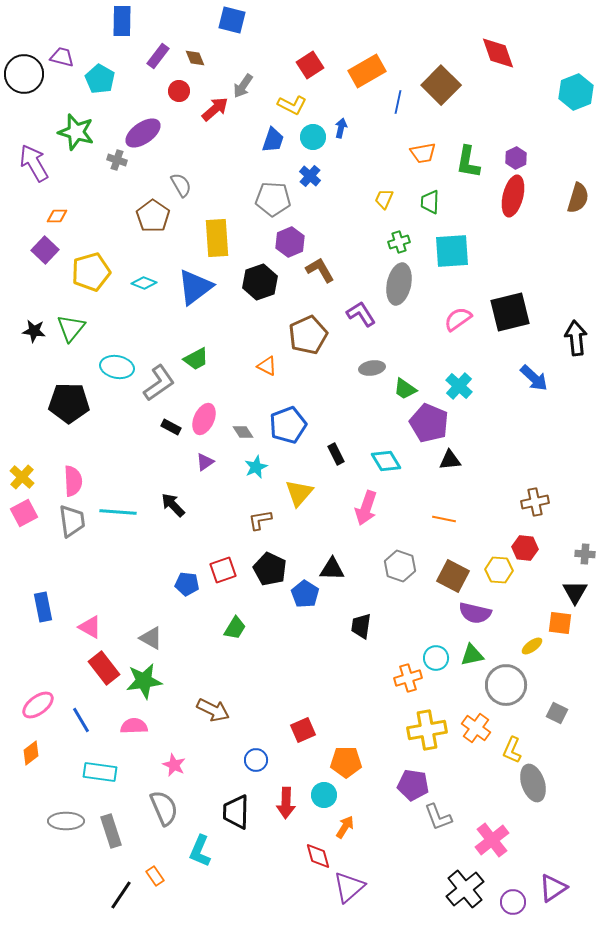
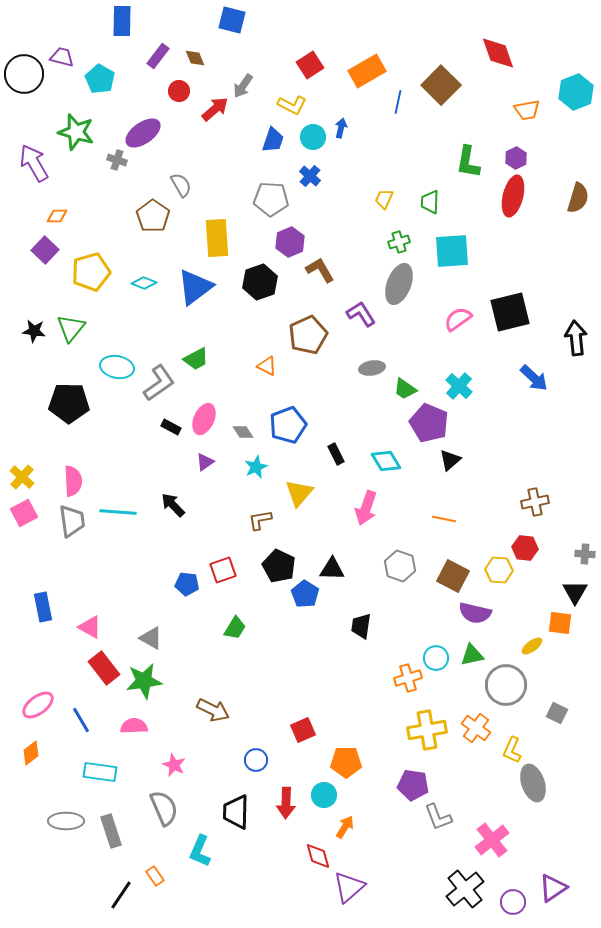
orange trapezoid at (423, 153): moved 104 px right, 43 px up
gray pentagon at (273, 199): moved 2 px left
gray ellipse at (399, 284): rotated 9 degrees clockwise
black triangle at (450, 460): rotated 35 degrees counterclockwise
black pentagon at (270, 569): moved 9 px right, 3 px up
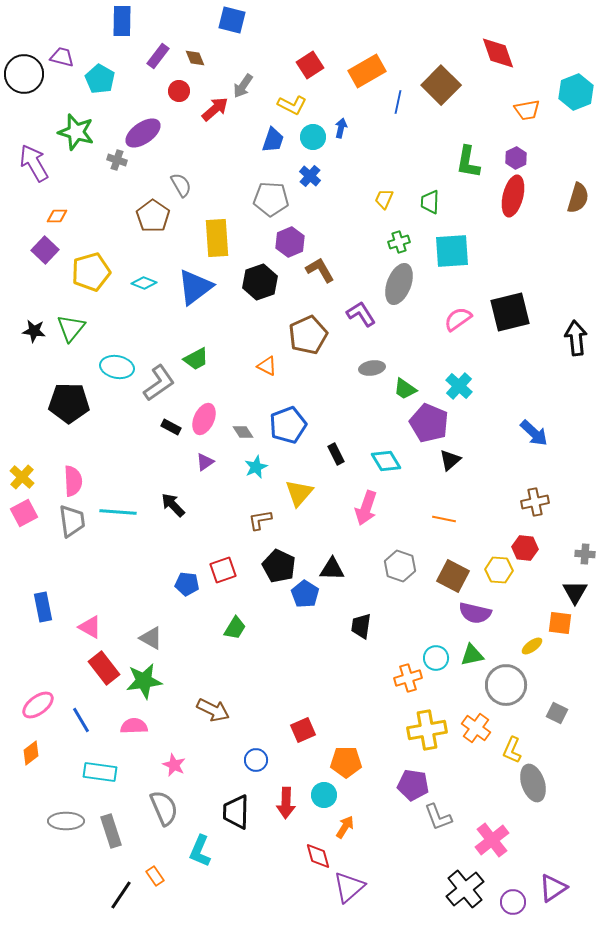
blue arrow at (534, 378): moved 55 px down
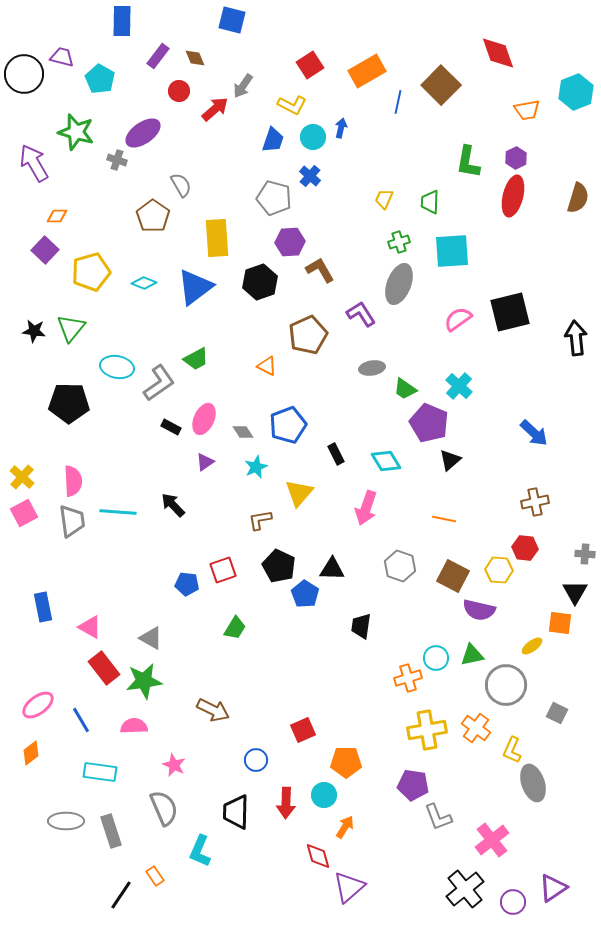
gray pentagon at (271, 199): moved 3 px right, 1 px up; rotated 12 degrees clockwise
purple hexagon at (290, 242): rotated 20 degrees clockwise
purple semicircle at (475, 613): moved 4 px right, 3 px up
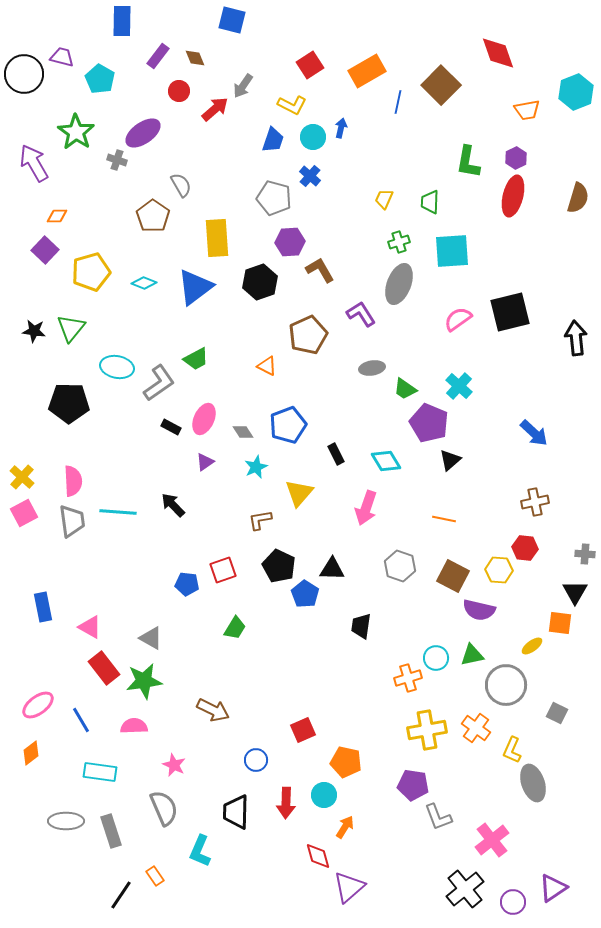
green star at (76, 132): rotated 18 degrees clockwise
orange pentagon at (346, 762): rotated 12 degrees clockwise
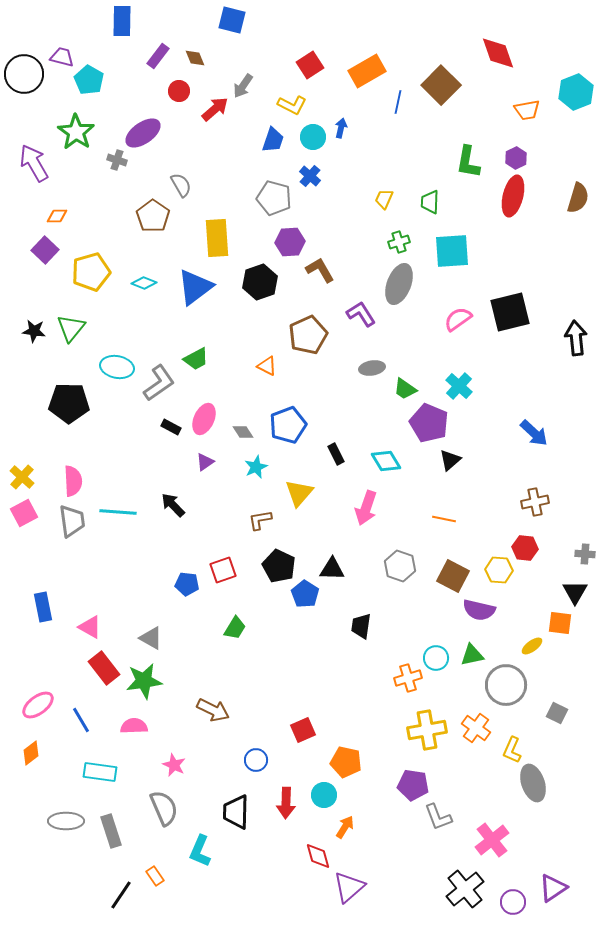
cyan pentagon at (100, 79): moved 11 px left, 1 px down
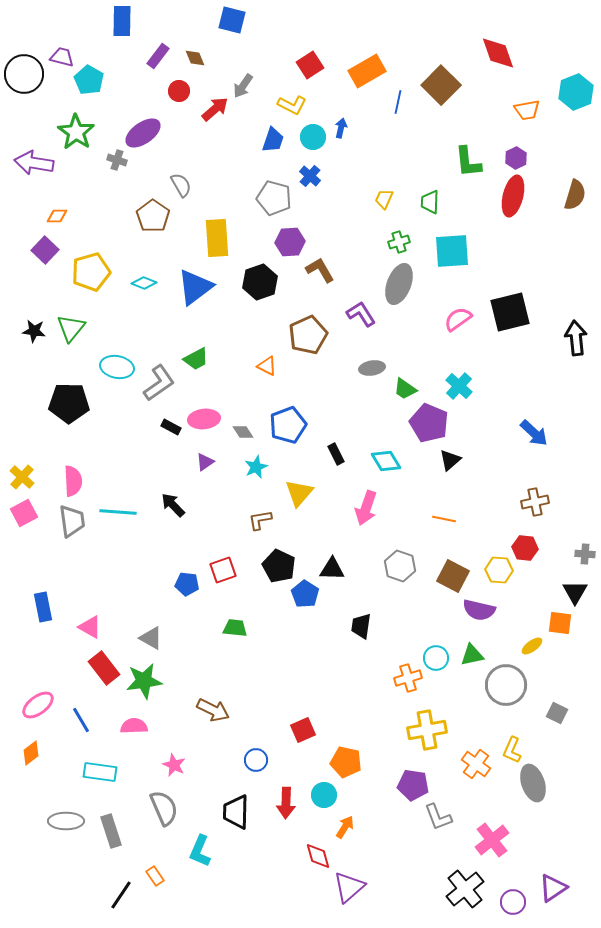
green L-shape at (468, 162): rotated 16 degrees counterclockwise
purple arrow at (34, 163): rotated 51 degrees counterclockwise
brown semicircle at (578, 198): moved 3 px left, 3 px up
pink ellipse at (204, 419): rotated 60 degrees clockwise
green trapezoid at (235, 628): rotated 115 degrees counterclockwise
orange cross at (476, 728): moved 36 px down
